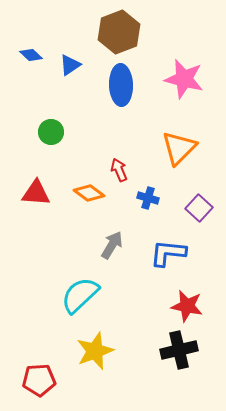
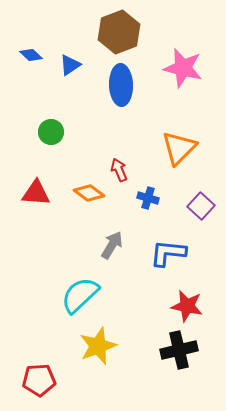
pink star: moved 1 px left, 11 px up
purple square: moved 2 px right, 2 px up
yellow star: moved 3 px right, 5 px up
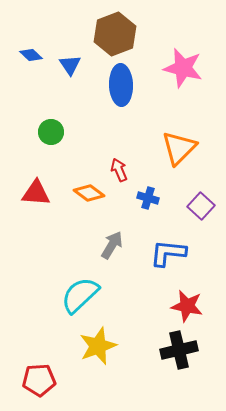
brown hexagon: moved 4 px left, 2 px down
blue triangle: rotated 30 degrees counterclockwise
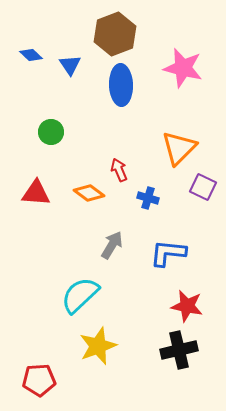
purple square: moved 2 px right, 19 px up; rotated 16 degrees counterclockwise
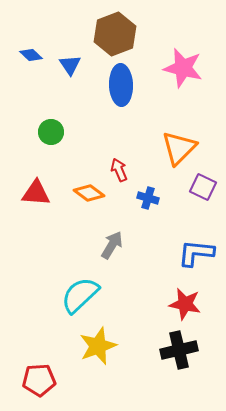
blue L-shape: moved 28 px right
red star: moved 2 px left, 2 px up
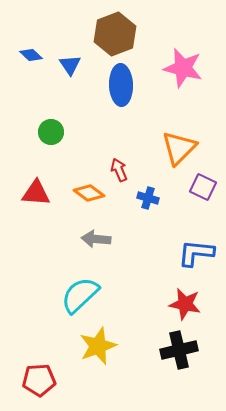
gray arrow: moved 16 px left, 6 px up; rotated 116 degrees counterclockwise
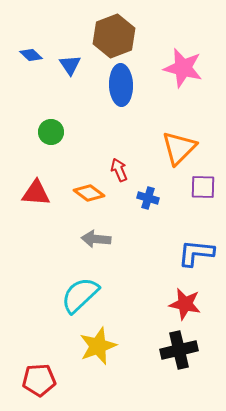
brown hexagon: moved 1 px left, 2 px down
purple square: rotated 24 degrees counterclockwise
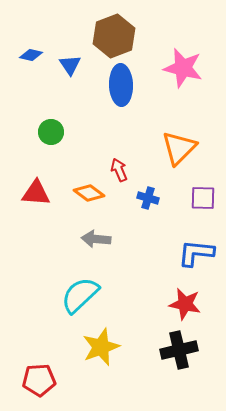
blue diamond: rotated 30 degrees counterclockwise
purple square: moved 11 px down
yellow star: moved 3 px right, 1 px down
